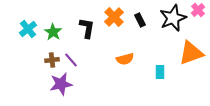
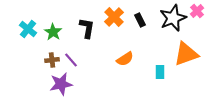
pink cross: moved 1 px left, 1 px down
cyan cross: rotated 12 degrees counterclockwise
orange triangle: moved 5 px left, 1 px down
orange semicircle: rotated 18 degrees counterclockwise
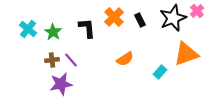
black L-shape: rotated 15 degrees counterclockwise
cyan rectangle: rotated 40 degrees clockwise
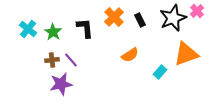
black L-shape: moved 2 px left
orange semicircle: moved 5 px right, 4 px up
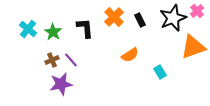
orange triangle: moved 7 px right, 7 px up
brown cross: rotated 16 degrees counterclockwise
cyan rectangle: rotated 72 degrees counterclockwise
